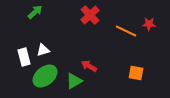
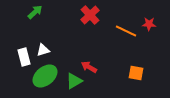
red arrow: moved 1 px down
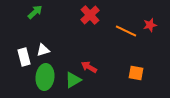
red star: moved 1 px right, 1 px down; rotated 16 degrees counterclockwise
green ellipse: moved 1 px down; rotated 45 degrees counterclockwise
green triangle: moved 1 px left, 1 px up
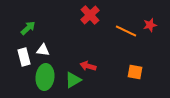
green arrow: moved 7 px left, 16 px down
white triangle: rotated 24 degrees clockwise
red arrow: moved 1 px left, 1 px up; rotated 14 degrees counterclockwise
orange square: moved 1 px left, 1 px up
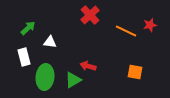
white triangle: moved 7 px right, 8 px up
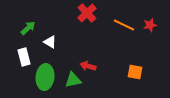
red cross: moved 3 px left, 2 px up
orange line: moved 2 px left, 6 px up
white triangle: rotated 24 degrees clockwise
green triangle: rotated 18 degrees clockwise
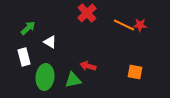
red star: moved 10 px left; rotated 16 degrees clockwise
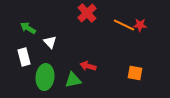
green arrow: rotated 105 degrees counterclockwise
white triangle: rotated 16 degrees clockwise
orange square: moved 1 px down
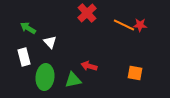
red arrow: moved 1 px right
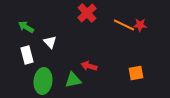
green arrow: moved 2 px left, 1 px up
white rectangle: moved 3 px right, 2 px up
orange square: moved 1 px right; rotated 21 degrees counterclockwise
green ellipse: moved 2 px left, 4 px down
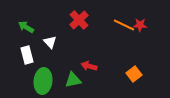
red cross: moved 8 px left, 7 px down
orange square: moved 2 px left, 1 px down; rotated 28 degrees counterclockwise
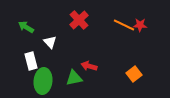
white rectangle: moved 4 px right, 6 px down
green triangle: moved 1 px right, 2 px up
